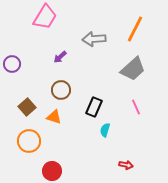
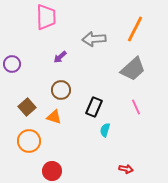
pink trapezoid: moved 1 px right; rotated 32 degrees counterclockwise
red arrow: moved 4 px down
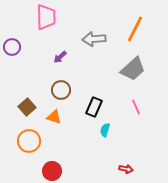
purple circle: moved 17 px up
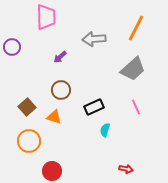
orange line: moved 1 px right, 1 px up
black rectangle: rotated 42 degrees clockwise
